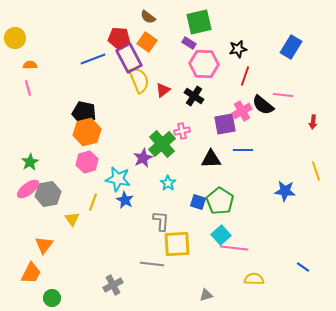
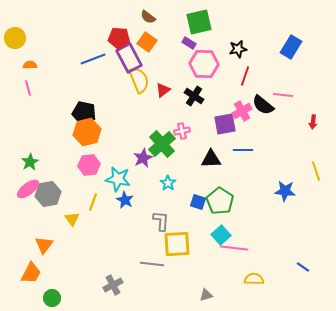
pink hexagon at (87, 162): moved 2 px right, 3 px down; rotated 10 degrees clockwise
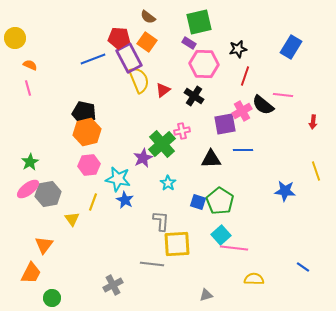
orange semicircle at (30, 65): rotated 24 degrees clockwise
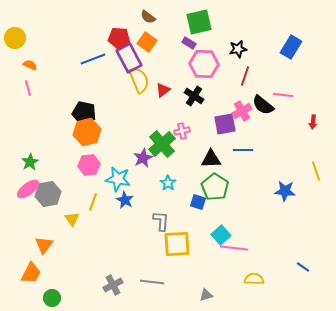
green pentagon at (220, 201): moved 5 px left, 14 px up
gray line at (152, 264): moved 18 px down
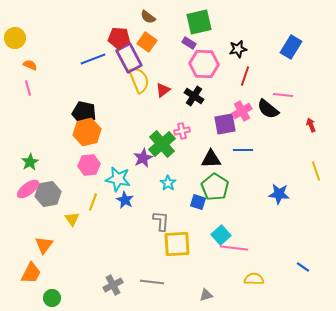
black semicircle at (263, 105): moved 5 px right, 4 px down
red arrow at (313, 122): moved 2 px left, 3 px down; rotated 152 degrees clockwise
blue star at (285, 191): moved 6 px left, 3 px down
